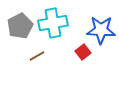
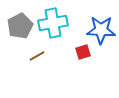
red square: rotated 21 degrees clockwise
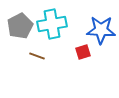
cyan cross: moved 1 px left, 1 px down
brown line: rotated 49 degrees clockwise
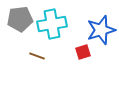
gray pentagon: moved 7 px up; rotated 20 degrees clockwise
blue star: rotated 20 degrees counterclockwise
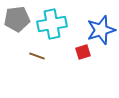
gray pentagon: moved 3 px left
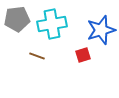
red square: moved 3 px down
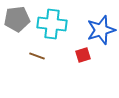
cyan cross: rotated 16 degrees clockwise
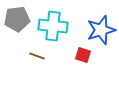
cyan cross: moved 1 px right, 2 px down
red square: rotated 35 degrees clockwise
